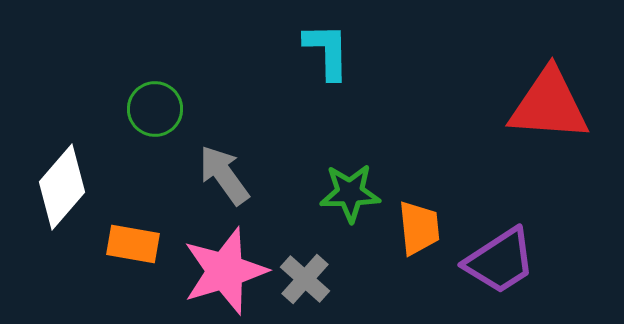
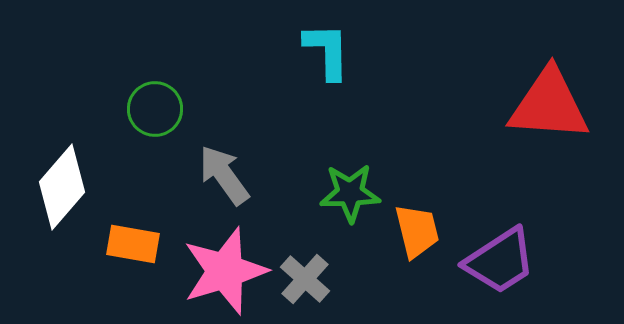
orange trapezoid: moved 2 px left, 3 px down; rotated 8 degrees counterclockwise
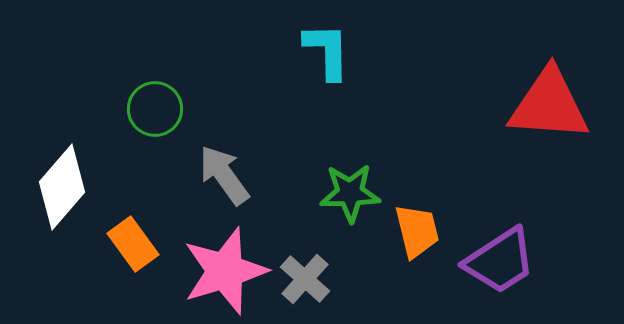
orange rectangle: rotated 44 degrees clockwise
